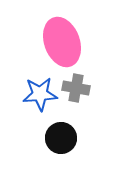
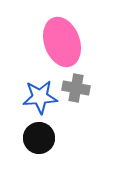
blue star: moved 3 px down
black circle: moved 22 px left
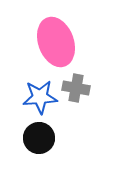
pink ellipse: moved 6 px left
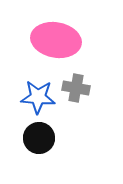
pink ellipse: moved 2 px up; rotated 60 degrees counterclockwise
blue star: moved 2 px left; rotated 8 degrees clockwise
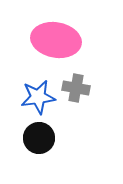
blue star: rotated 12 degrees counterclockwise
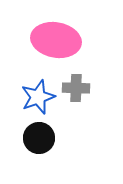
gray cross: rotated 8 degrees counterclockwise
blue star: rotated 12 degrees counterclockwise
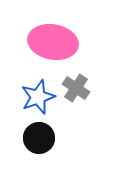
pink ellipse: moved 3 px left, 2 px down
gray cross: rotated 32 degrees clockwise
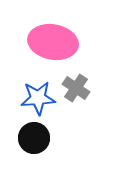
blue star: moved 1 px down; rotated 16 degrees clockwise
black circle: moved 5 px left
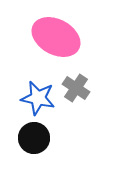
pink ellipse: moved 3 px right, 5 px up; rotated 18 degrees clockwise
blue star: rotated 16 degrees clockwise
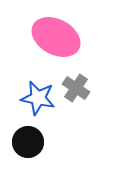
black circle: moved 6 px left, 4 px down
